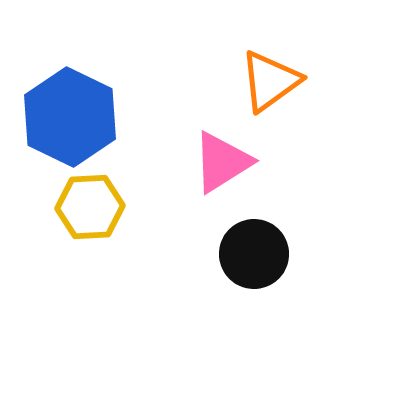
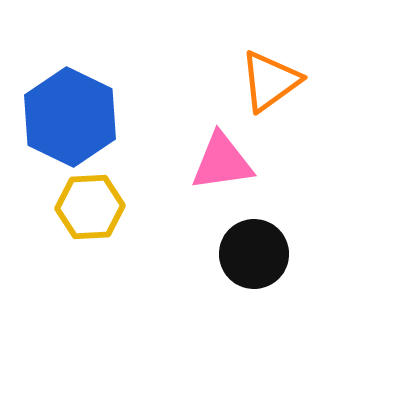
pink triangle: rotated 24 degrees clockwise
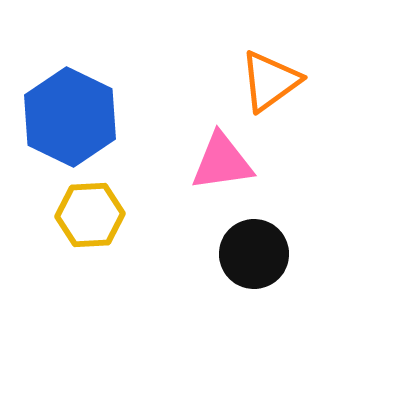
yellow hexagon: moved 8 px down
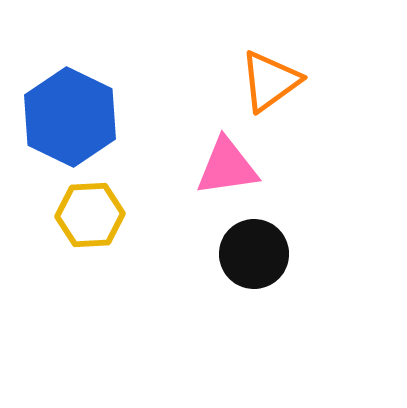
pink triangle: moved 5 px right, 5 px down
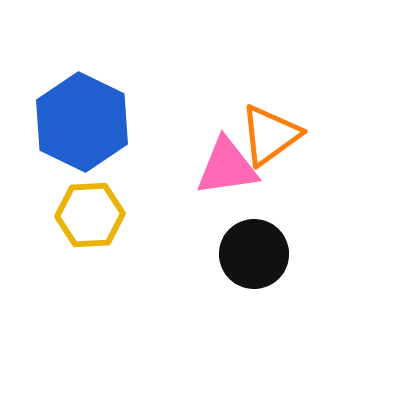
orange triangle: moved 54 px down
blue hexagon: moved 12 px right, 5 px down
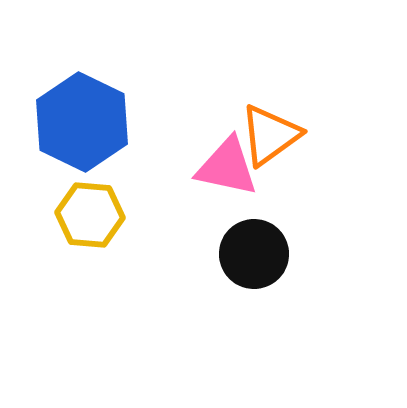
pink triangle: rotated 20 degrees clockwise
yellow hexagon: rotated 8 degrees clockwise
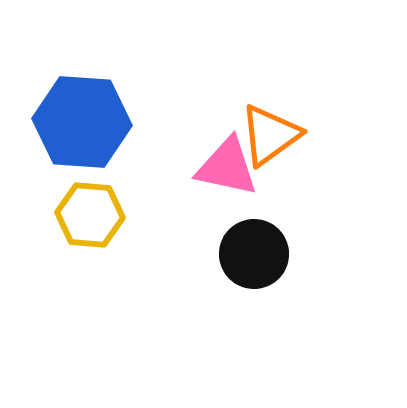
blue hexagon: rotated 22 degrees counterclockwise
